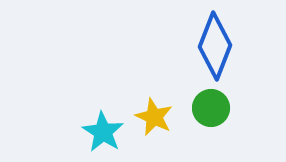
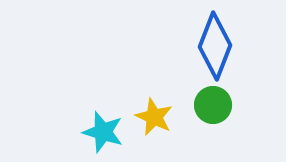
green circle: moved 2 px right, 3 px up
cyan star: rotated 15 degrees counterclockwise
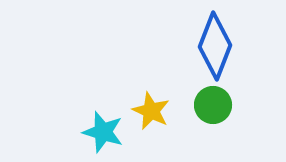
yellow star: moved 3 px left, 6 px up
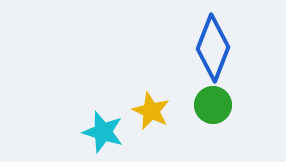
blue diamond: moved 2 px left, 2 px down
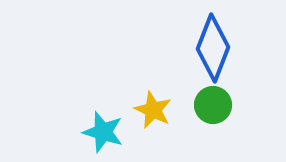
yellow star: moved 2 px right, 1 px up
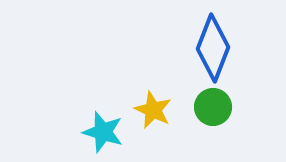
green circle: moved 2 px down
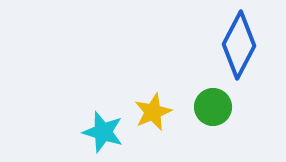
blue diamond: moved 26 px right, 3 px up; rotated 6 degrees clockwise
yellow star: moved 2 px down; rotated 24 degrees clockwise
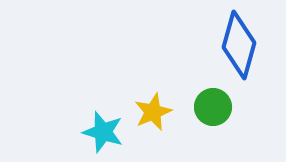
blue diamond: rotated 12 degrees counterclockwise
